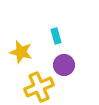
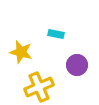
cyan rectangle: moved 2 px up; rotated 63 degrees counterclockwise
purple circle: moved 13 px right
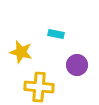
yellow cross: rotated 28 degrees clockwise
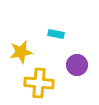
yellow star: rotated 25 degrees counterclockwise
yellow cross: moved 4 px up
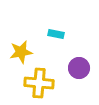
purple circle: moved 2 px right, 3 px down
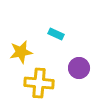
cyan rectangle: rotated 14 degrees clockwise
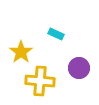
yellow star: rotated 25 degrees counterclockwise
yellow cross: moved 1 px right, 2 px up
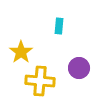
cyan rectangle: moved 3 px right, 8 px up; rotated 70 degrees clockwise
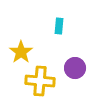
purple circle: moved 4 px left
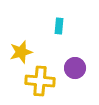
yellow star: rotated 20 degrees clockwise
